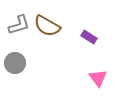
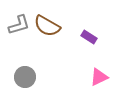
gray circle: moved 10 px right, 14 px down
pink triangle: moved 1 px right, 1 px up; rotated 42 degrees clockwise
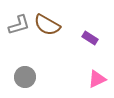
brown semicircle: moved 1 px up
purple rectangle: moved 1 px right, 1 px down
pink triangle: moved 2 px left, 2 px down
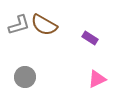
brown semicircle: moved 3 px left
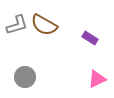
gray L-shape: moved 2 px left
